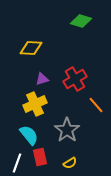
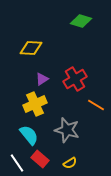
purple triangle: rotated 16 degrees counterclockwise
orange line: rotated 18 degrees counterclockwise
gray star: rotated 20 degrees counterclockwise
red rectangle: moved 2 px down; rotated 36 degrees counterclockwise
white line: rotated 54 degrees counterclockwise
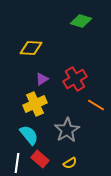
gray star: rotated 25 degrees clockwise
white line: rotated 42 degrees clockwise
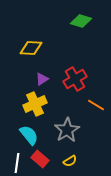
yellow semicircle: moved 2 px up
